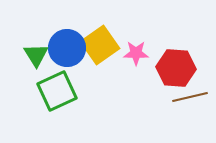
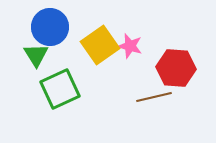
blue circle: moved 17 px left, 21 px up
pink star: moved 6 px left, 7 px up; rotated 15 degrees clockwise
green square: moved 3 px right, 2 px up
brown line: moved 36 px left
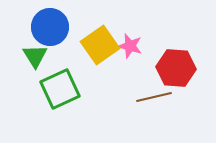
green triangle: moved 1 px left, 1 px down
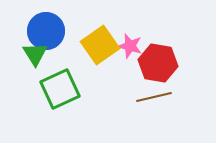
blue circle: moved 4 px left, 4 px down
green triangle: moved 2 px up
red hexagon: moved 18 px left, 5 px up; rotated 6 degrees clockwise
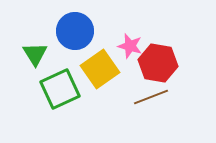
blue circle: moved 29 px right
yellow square: moved 24 px down
brown line: moved 3 px left; rotated 8 degrees counterclockwise
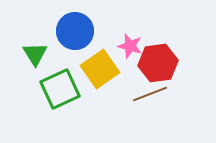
red hexagon: rotated 18 degrees counterclockwise
brown line: moved 1 px left, 3 px up
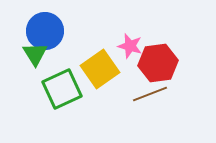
blue circle: moved 30 px left
green square: moved 2 px right
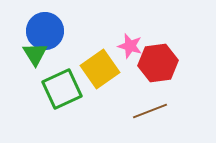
brown line: moved 17 px down
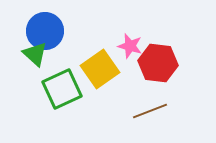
green triangle: rotated 16 degrees counterclockwise
red hexagon: rotated 15 degrees clockwise
